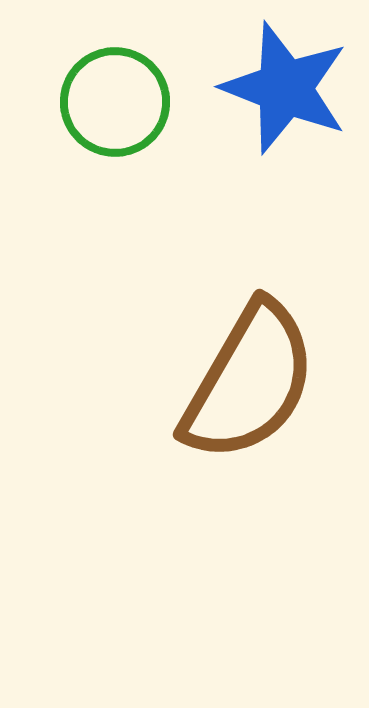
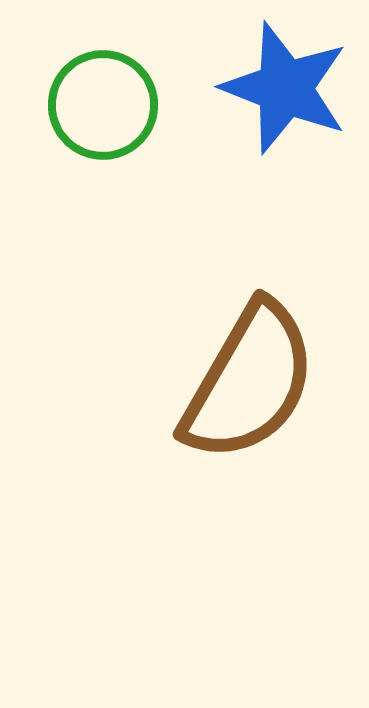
green circle: moved 12 px left, 3 px down
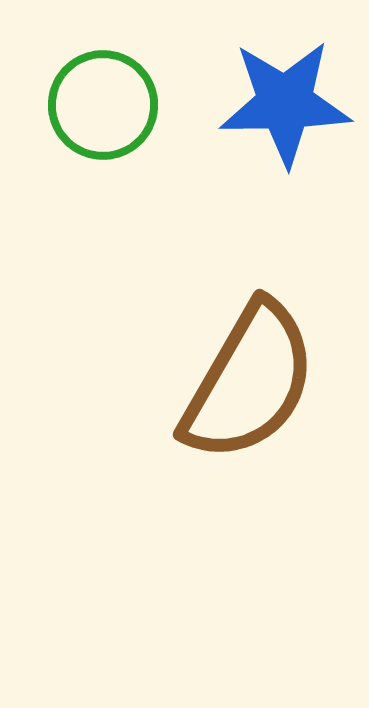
blue star: moved 15 px down; rotated 22 degrees counterclockwise
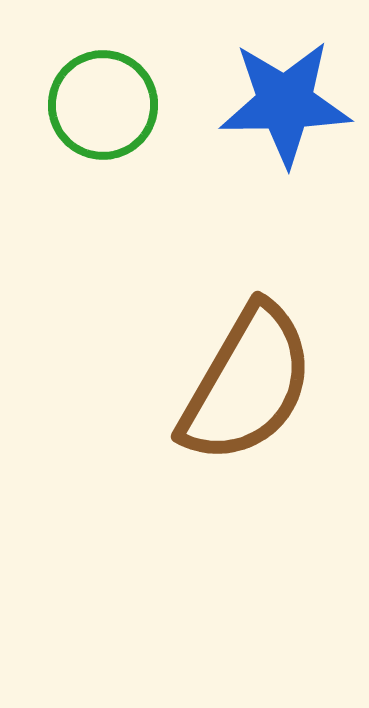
brown semicircle: moved 2 px left, 2 px down
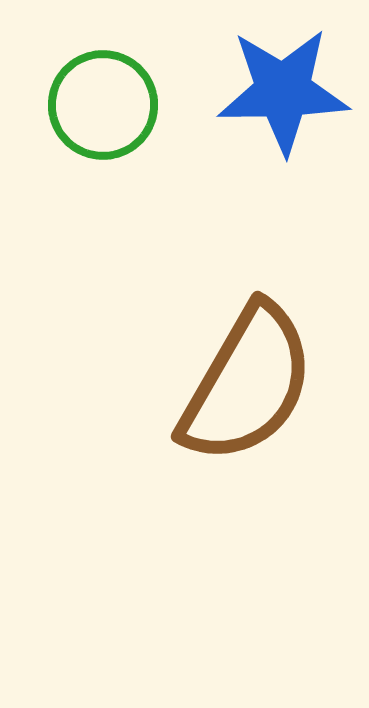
blue star: moved 2 px left, 12 px up
